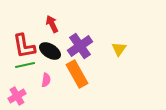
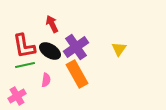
purple cross: moved 4 px left, 1 px down
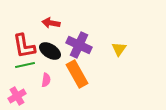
red arrow: moved 1 px left, 1 px up; rotated 54 degrees counterclockwise
purple cross: moved 3 px right, 2 px up; rotated 30 degrees counterclockwise
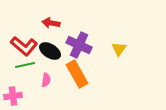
red L-shape: rotated 40 degrees counterclockwise
pink cross: moved 4 px left; rotated 24 degrees clockwise
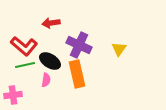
red arrow: rotated 18 degrees counterclockwise
black ellipse: moved 10 px down
orange rectangle: rotated 16 degrees clockwise
pink cross: moved 1 px up
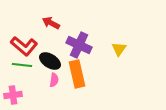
red arrow: rotated 36 degrees clockwise
green line: moved 3 px left; rotated 18 degrees clockwise
pink semicircle: moved 8 px right
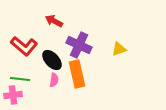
red arrow: moved 3 px right, 2 px up
yellow triangle: rotated 35 degrees clockwise
black ellipse: moved 2 px right, 1 px up; rotated 15 degrees clockwise
green line: moved 2 px left, 14 px down
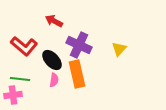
yellow triangle: rotated 28 degrees counterclockwise
